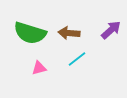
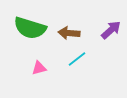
green semicircle: moved 5 px up
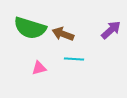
brown arrow: moved 6 px left, 1 px down; rotated 15 degrees clockwise
cyan line: moved 3 px left; rotated 42 degrees clockwise
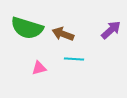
green semicircle: moved 3 px left
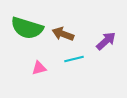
purple arrow: moved 5 px left, 11 px down
cyan line: rotated 18 degrees counterclockwise
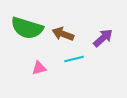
purple arrow: moved 3 px left, 3 px up
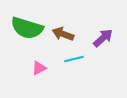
pink triangle: rotated 14 degrees counterclockwise
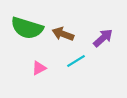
cyan line: moved 2 px right, 2 px down; rotated 18 degrees counterclockwise
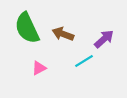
green semicircle: rotated 48 degrees clockwise
purple arrow: moved 1 px right, 1 px down
cyan line: moved 8 px right
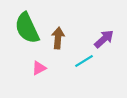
brown arrow: moved 5 px left, 4 px down; rotated 75 degrees clockwise
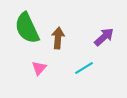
purple arrow: moved 2 px up
cyan line: moved 7 px down
pink triangle: rotated 21 degrees counterclockwise
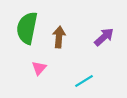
green semicircle: rotated 36 degrees clockwise
brown arrow: moved 1 px right, 1 px up
cyan line: moved 13 px down
